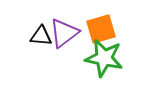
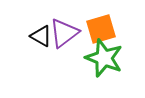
black triangle: rotated 25 degrees clockwise
green star: rotated 9 degrees clockwise
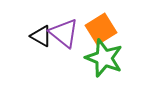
orange square: rotated 16 degrees counterclockwise
purple triangle: rotated 44 degrees counterclockwise
